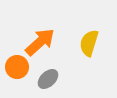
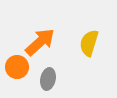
gray ellipse: rotated 35 degrees counterclockwise
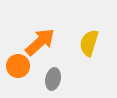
orange circle: moved 1 px right, 1 px up
gray ellipse: moved 5 px right
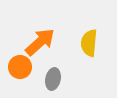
yellow semicircle: rotated 12 degrees counterclockwise
orange circle: moved 2 px right, 1 px down
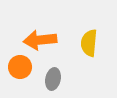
orange arrow: moved 2 px up; rotated 144 degrees counterclockwise
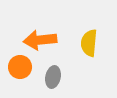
gray ellipse: moved 2 px up
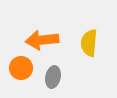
orange arrow: moved 2 px right
orange circle: moved 1 px right, 1 px down
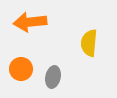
orange arrow: moved 12 px left, 18 px up
orange circle: moved 1 px down
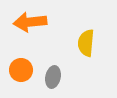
yellow semicircle: moved 3 px left
orange circle: moved 1 px down
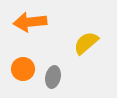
yellow semicircle: rotated 44 degrees clockwise
orange circle: moved 2 px right, 1 px up
